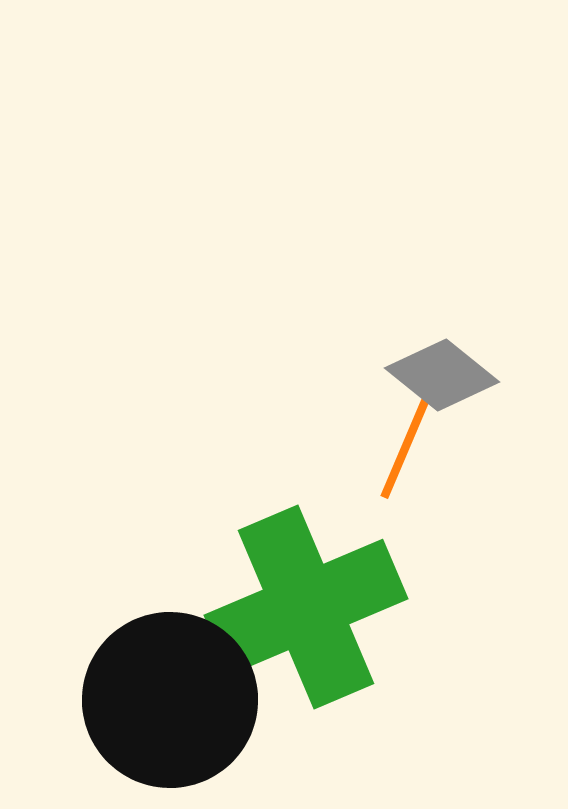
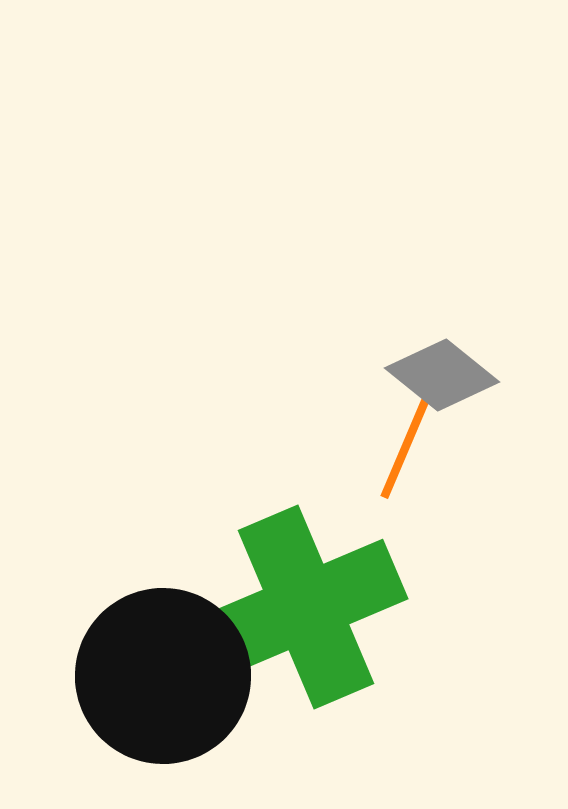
black circle: moved 7 px left, 24 px up
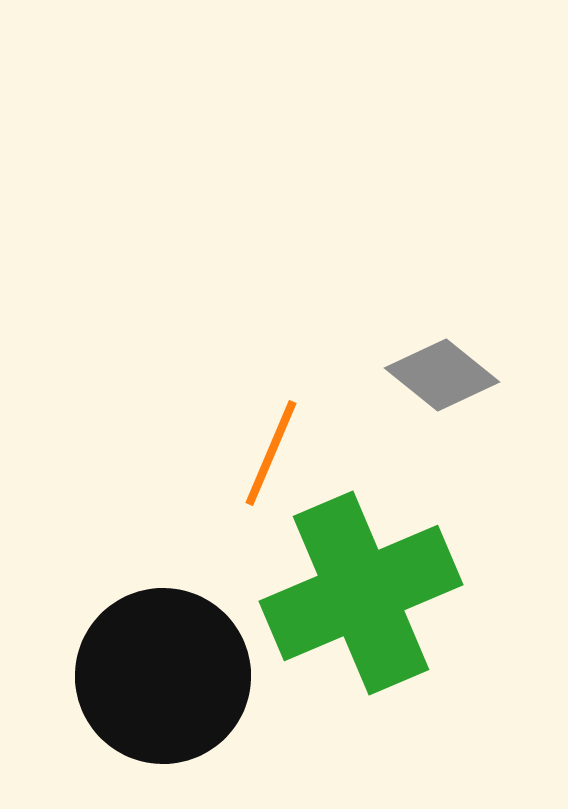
orange line: moved 135 px left, 7 px down
green cross: moved 55 px right, 14 px up
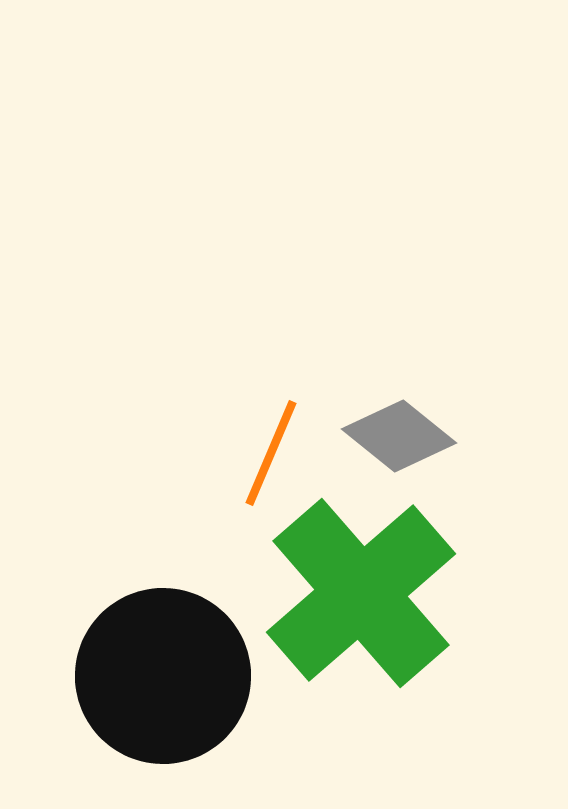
gray diamond: moved 43 px left, 61 px down
green cross: rotated 18 degrees counterclockwise
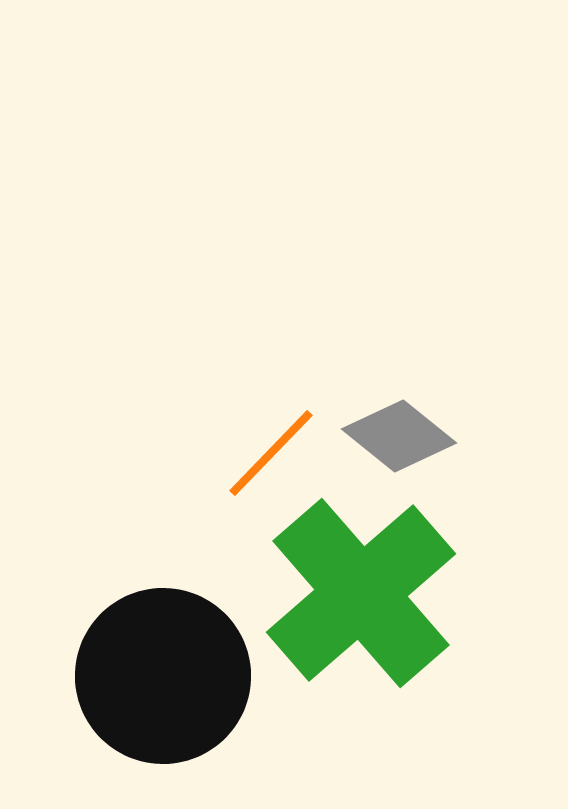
orange line: rotated 21 degrees clockwise
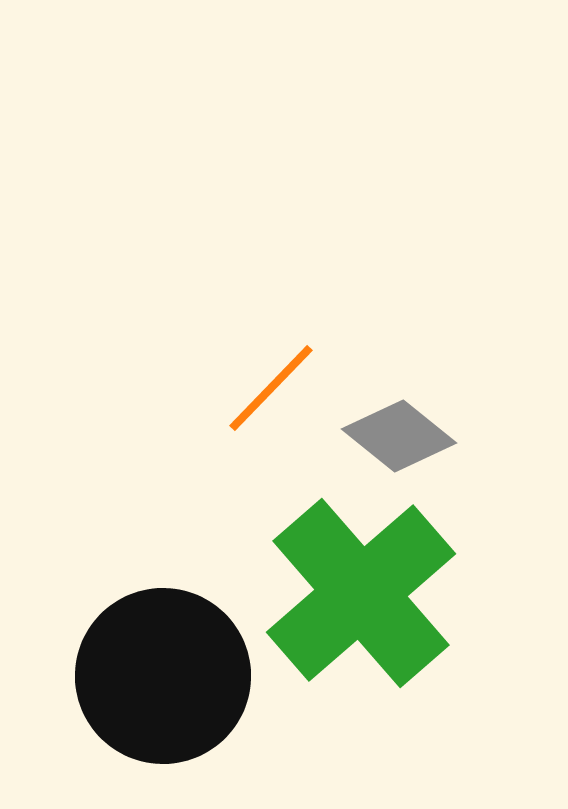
orange line: moved 65 px up
